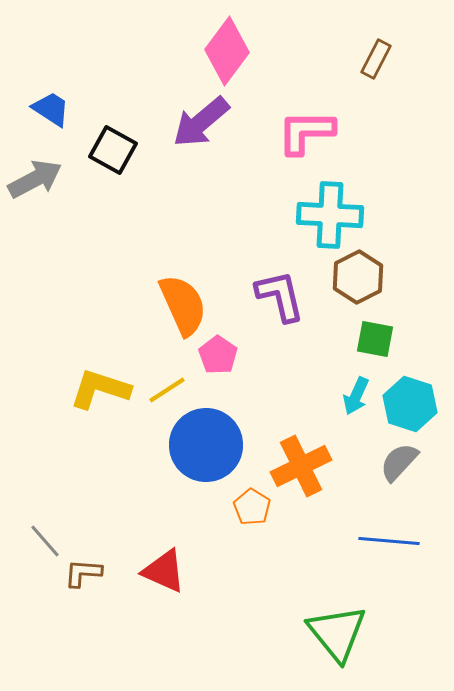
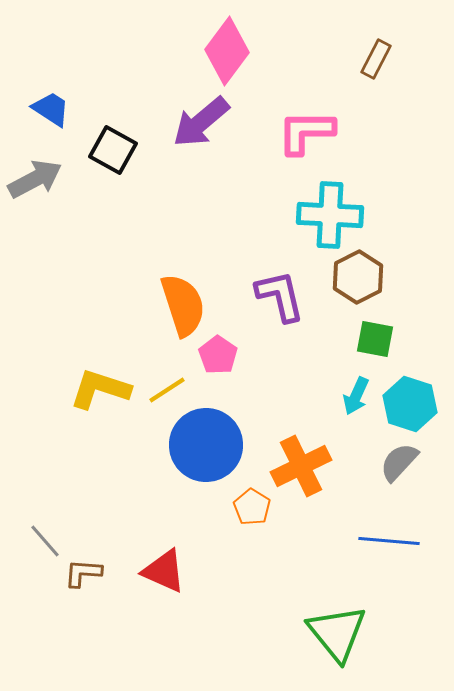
orange semicircle: rotated 6 degrees clockwise
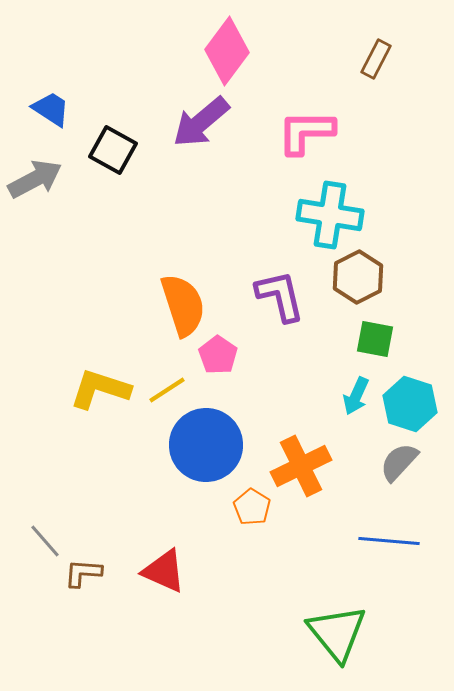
cyan cross: rotated 6 degrees clockwise
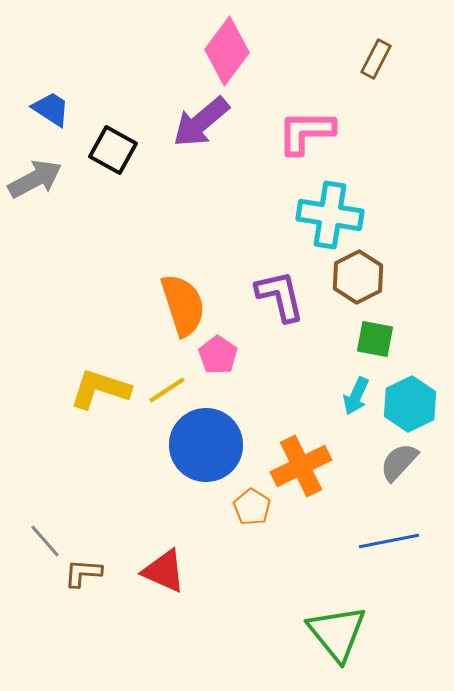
cyan hexagon: rotated 16 degrees clockwise
blue line: rotated 16 degrees counterclockwise
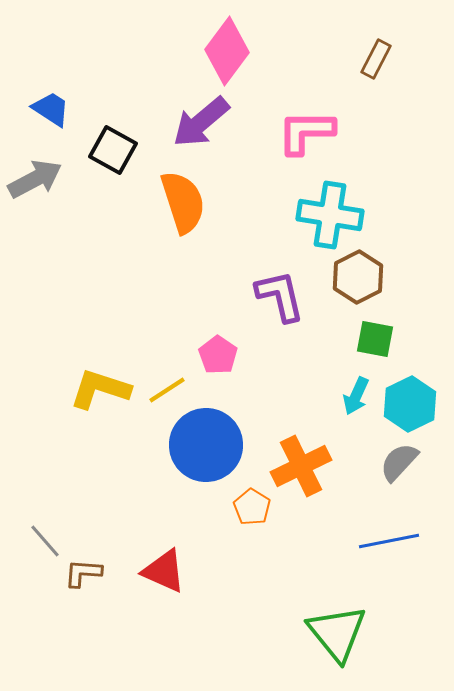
orange semicircle: moved 103 px up
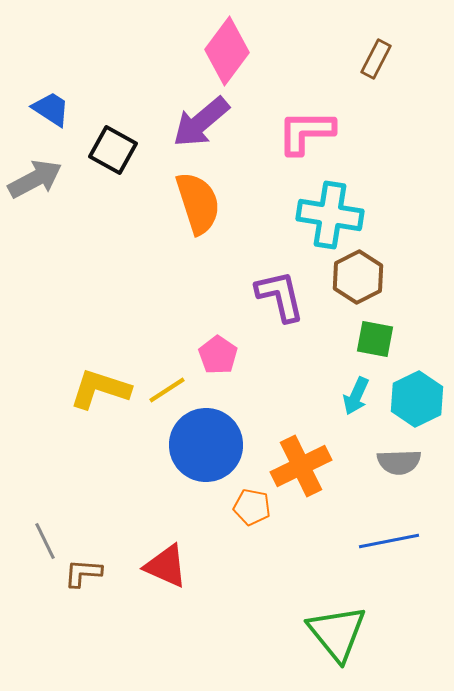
orange semicircle: moved 15 px right, 1 px down
cyan hexagon: moved 7 px right, 5 px up
gray semicircle: rotated 135 degrees counterclockwise
orange pentagon: rotated 21 degrees counterclockwise
gray line: rotated 15 degrees clockwise
red triangle: moved 2 px right, 5 px up
